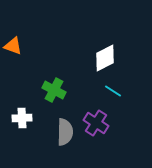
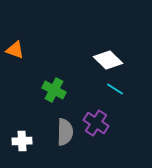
orange triangle: moved 2 px right, 4 px down
white diamond: moved 3 px right, 2 px down; rotated 72 degrees clockwise
cyan line: moved 2 px right, 2 px up
white cross: moved 23 px down
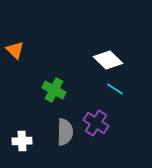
orange triangle: rotated 24 degrees clockwise
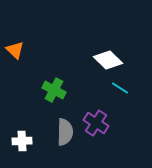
cyan line: moved 5 px right, 1 px up
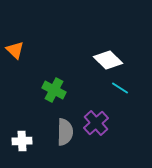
purple cross: rotated 15 degrees clockwise
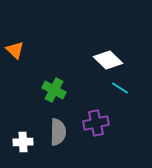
purple cross: rotated 30 degrees clockwise
gray semicircle: moved 7 px left
white cross: moved 1 px right, 1 px down
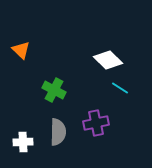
orange triangle: moved 6 px right
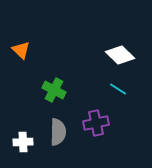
white diamond: moved 12 px right, 5 px up
cyan line: moved 2 px left, 1 px down
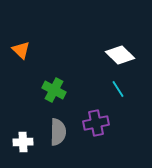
cyan line: rotated 24 degrees clockwise
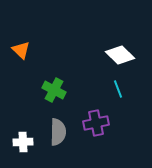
cyan line: rotated 12 degrees clockwise
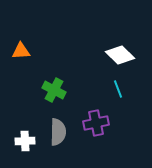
orange triangle: moved 1 px down; rotated 48 degrees counterclockwise
white cross: moved 2 px right, 1 px up
